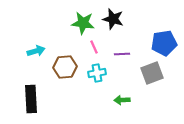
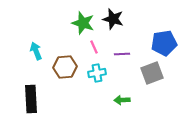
green star: rotated 10 degrees clockwise
cyan arrow: rotated 96 degrees counterclockwise
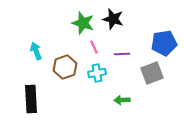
brown hexagon: rotated 15 degrees counterclockwise
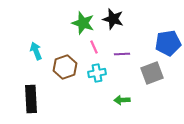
blue pentagon: moved 4 px right
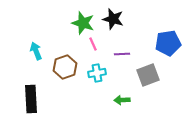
pink line: moved 1 px left, 3 px up
gray square: moved 4 px left, 2 px down
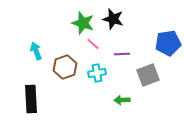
pink line: rotated 24 degrees counterclockwise
